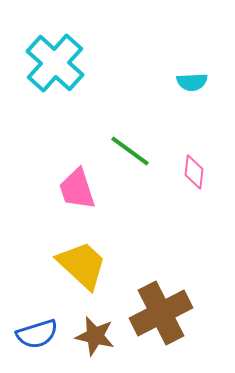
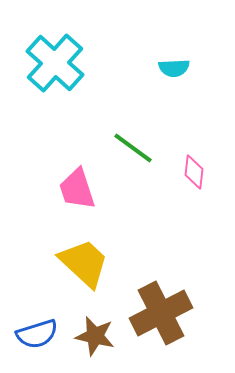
cyan semicircle: moved 18 px left, 14 px up
green line: moved 3 px right, 3 px up
yellow trapezoid: moved 2 px right, 2 px up
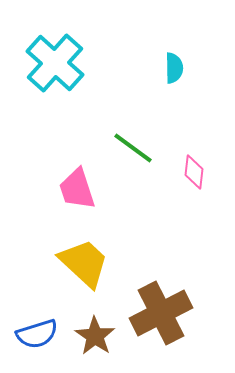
cyan semicircle: rotated 88 degrees counterclockwise
brown star: rotated 21 degrees clockwise
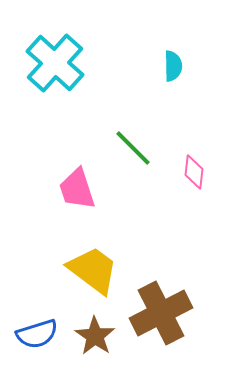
cyan semicircle: moved 1 px left, 2 px up
green line: rotated 9 degrees clockwise
yellow trapezoid: moved 9 px right, 7 px down; rotated 6 degrees counterclockwise
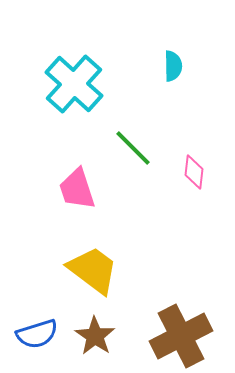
cyan cross: moved 19 px right, 21 px down
brown cross: moved 20 px right, 23 px down
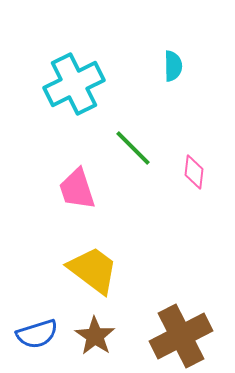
cyan cross: rotated 22 degrees clockwise
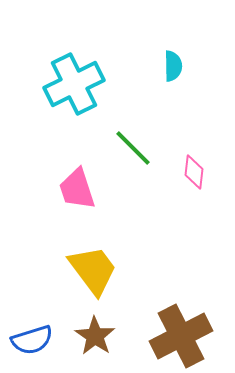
yellow trapezoid: rotated 16 degrees clockwise
blue semicircle: moved 5 px left, 6 px down
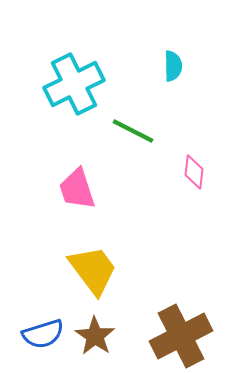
green line: moved 17 px up; rotated 18 degrees counterclockwise
blue semicircle: moved 11 px right, 6 px up
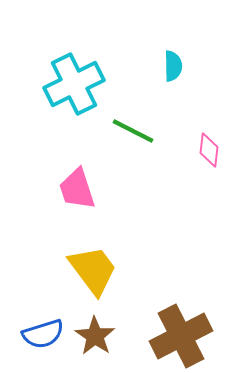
pink diamond: moved 15 px right, 22 px up
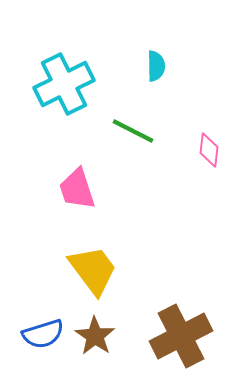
cyan semicircle: moved 17 px left
cyan cross: moved 10 px left
